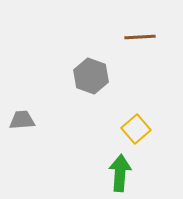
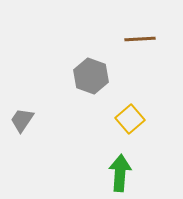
brown line: moved 2 px down
gray trapezoid: rotated 52 degrees counterclockwise
yellow square: moved 6 px left, 10 px up
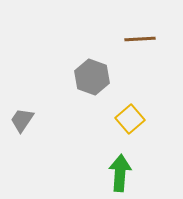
gray hexagon: moved 1 px right, 1 px down
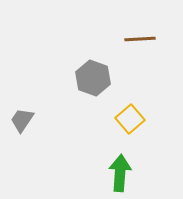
gray hexagon: moved 1 px right, 1 px down
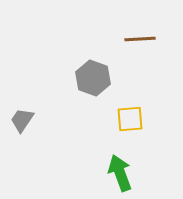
yellow square: rotated 36 degrees clockwise
green arrow: rotated 24 degrees counterclockwise
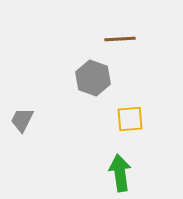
brown line: moved 20 px left
gray trapezoid: rotated 8 degrees counterclockwise
green arrow: rotated 12 degrees clockwise
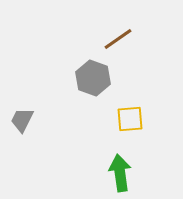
brown line: moved 2 px left; rotated 32 degrees counterclockwise
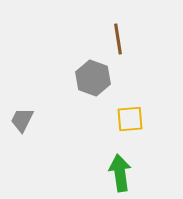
brown line: rotated 64 degrees counterclockwise
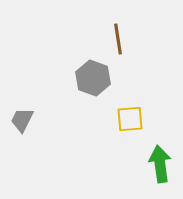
green arrow: moved 40 px right, 9 px up
